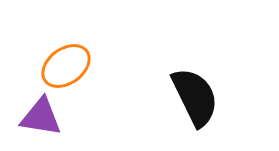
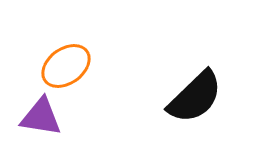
black semicircle: rotated 72 degrees clockwise
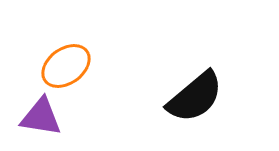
black semicircle: rotated 4 degrees clockwise
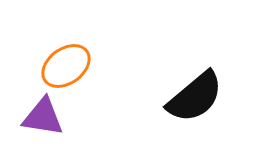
purple triangle: moved 2 px right
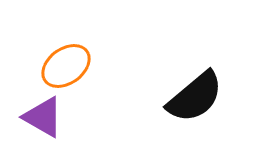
purple triangle: rotated 21 degrees clockwise
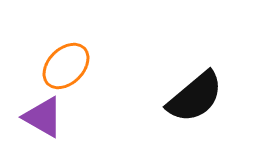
orange ellipse: rotated 9 degrees counterclockwise
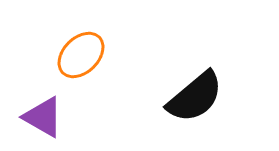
orange ellipse: moved 15 px right, 11 px up
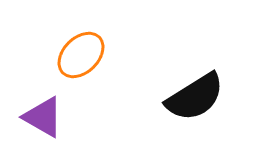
black semicircle: rotated 8 degrees clockwise
